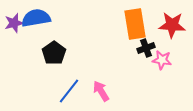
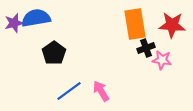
blue line: rotated 16 degrees clockwise
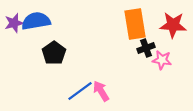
blue semicircle: moved 3 px down
red star: moved 1 px right
blue line: moved 11 px right
